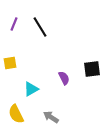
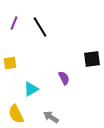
purple line: moved 1 px up
black square: moved 10 px up
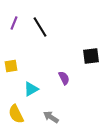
black square: moved 1 px left, 3 px up
yellow square: moved 1 px right, 3 px down
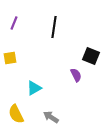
black line: moved 14 px right; rotated 40 degrees clockwise
black square: rotated 30 degrees clockwise
yellow square: moved 1 px left, 8 px up
purple semicircle: moved 12 px right, 3 px up
cyan triangle: moved 3 px right, 1 px up
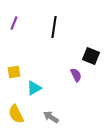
yellow square: moved 4 px right, 14 px down
